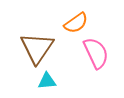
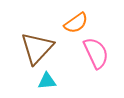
brown triangle: rotated 9 degrees clockwise
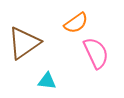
brown triangle: moved 13 px left, 5 px up; rotated 12 degrees clockwise
cyan triangle: rotated 12 degrees clockwise
